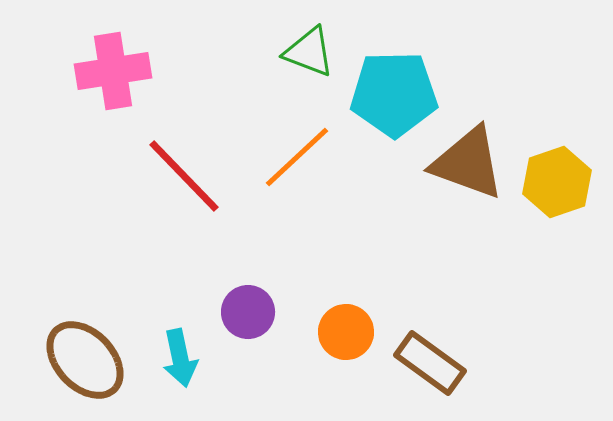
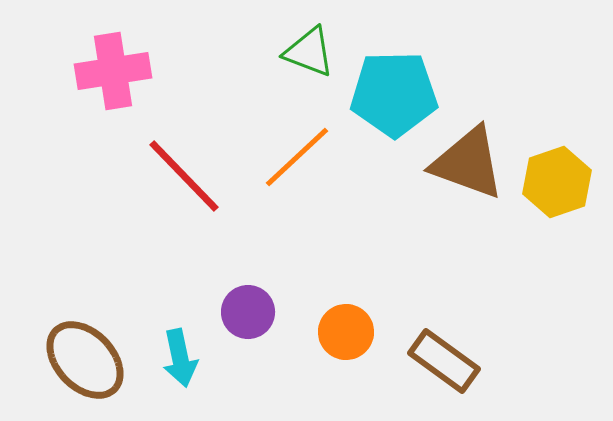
brown rectangle: moved 14 px right, 2 px up
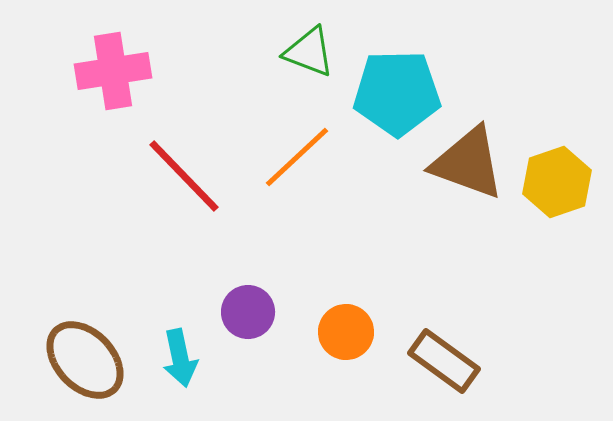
cyan pentagon: moved 3 px right, 1 px up
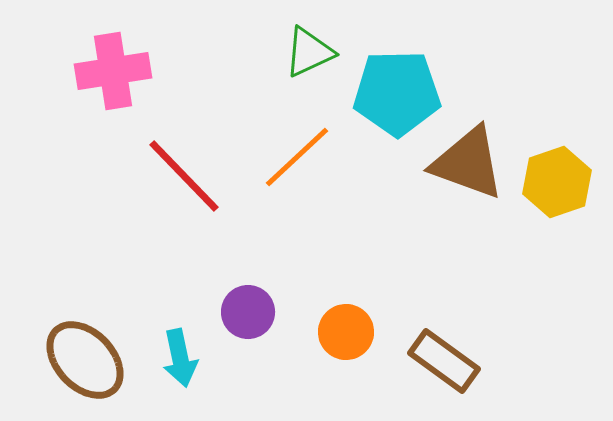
green triangle: rotated 46 degrees counterclockwise
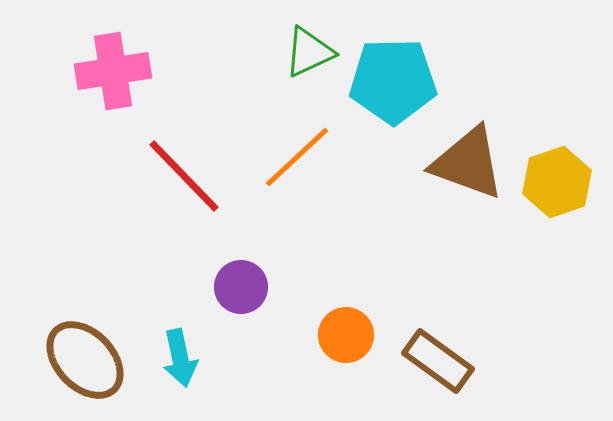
cyan pentagon: moved 4 px left, 12 px up
purple circle: moved 7 px left, 25 px up
orange circle: moved 3 px down
brown rectangle: moved 6 px left
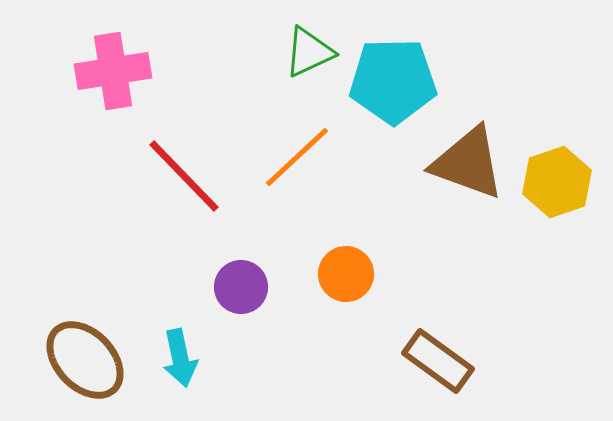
orange circle: moved 61 px up
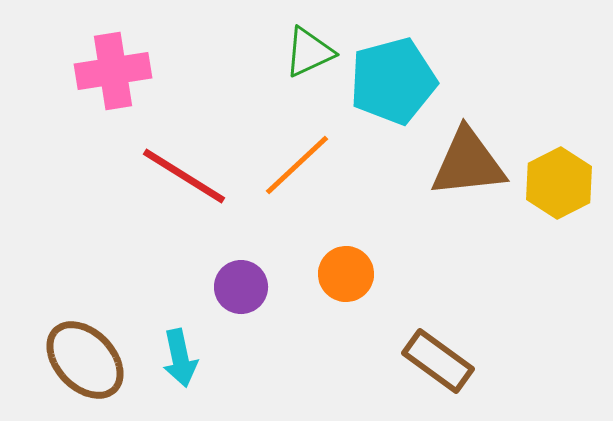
cyan pentagon: rotated 14 degrees counterclockwise
orange line: moved 8 px down
brown triangle: rotated 26 degrees counterclockwise
red line: rotated 14 degrees counterclockwise
yellow hexagon: moved 2 px right, 1 px down; rotated 8 degrees counterclockwise
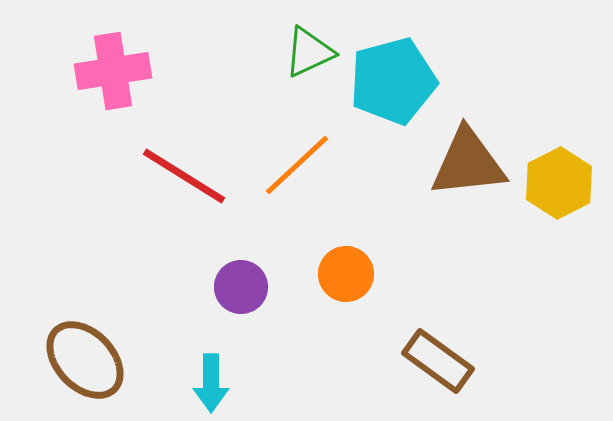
cyan arrow: moved 31 px right, 25 px down; rotated 12 degrees clockwise
